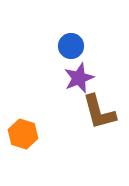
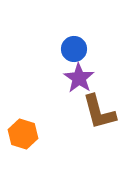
blue circle: moved 3 px right, 3 px down
purple star: rotated 16 degrees counterclockwise
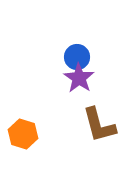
blue circle: moved 3 px right, 8 px down
brown L-shape: moved 13 px down
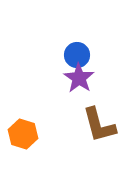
blue circle: moved 2 px up
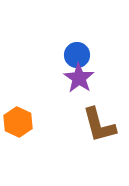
orange hexagon: moved 5 px left, 12 px up; rotated 8 degrees clockwise
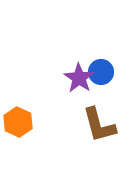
blue circle: moved 24 px right, 17 px down
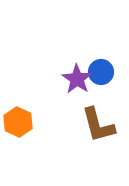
purple star: moved 2 px left, 1 px down
brown L-shape: moved 1 px left
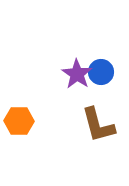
purple star: moved 5 px up
orange hexagon: moved 1 px right, 1 px up; rotated 24 degrees counterclockwise
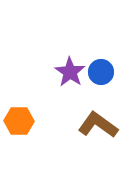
purple star: moved 7 px left, 2 px up
brown L-shape: rotated 141 degrees clockwise
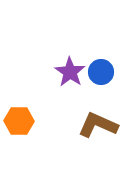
brown L-shape: rotated 12 degrees counterclockwise
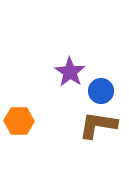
blue circle: moved 19 px down
brown L-shape: rotated 15 degrees counterclockwise
